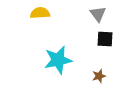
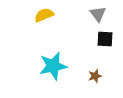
yellow semicircle: moved 4 px right, 2 px down; rotated 18 degrees counterclockwise
cyan star: moved 5 px left, 6 px down
brown star: moved 4 px left
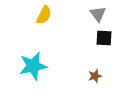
yellow semicircle: rotated 138 degrees clockwise
black square: moved 1 px left, 1 px up
cyan star: moved 20 px left
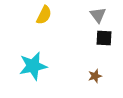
gray triangle: moved 1 px down
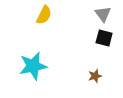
gray triangle: moved 5 px right, 1 px up
black square: rotated 12 degrees clockwise
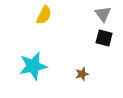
brown star: moved 13 px left, 2 px up
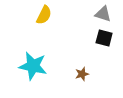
gray triangle: rotated 36 degrees counterclockwise
cyan star: rotated 24 degrees clockwise
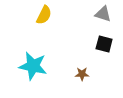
black square: moved 6 px down
brown star: rotated 16 degrees clockwise
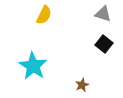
black square: rotated 24 degrees clockwise
cyan star: rotated 20 degrees clockwise
brown star: moved 11 px down; rotated 24 degrees counterclockwise
